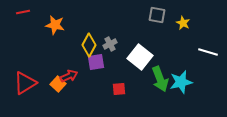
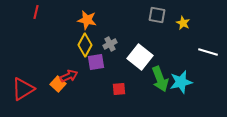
red line: moved 13 px right; rotated 64 degrees counterclockwise
orange star: moved 32 px right, 5 px up
yellow diamond: moved 4 px left
red triangle: moved 2 px left, 6 px down
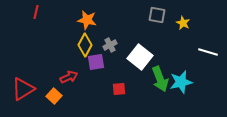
gray cross: moved 1 px down
red arrow: moved 1 px down
orange square: moved 4 px left, 12 px down
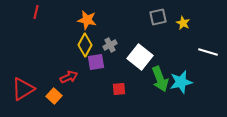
gray square: moved 1 px right, 2 px down; rotated 24 degrees counterclockwise
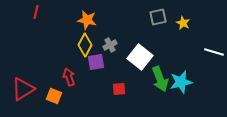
white line: moved 6 px right
red arrow: rotated 84 degrees counterclockwise
orange square: rotated 21 degrees counterclockwise
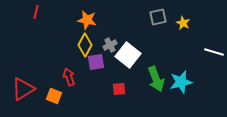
white square: moved 12 px left, 2 px up
green arrow: moved 4 px left
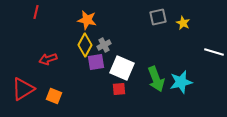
gray cross: moved 6 px left
white square: moved 6 px left, 13 px down; rotated 15 degrees counterclockwise
red arrow: moved 21 px left, 18 px up; rotated 90 degrees counterclockwise
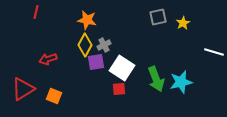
yellow star: rotated 16 degrees clockwise
white square: rotated 10 degrees clockwise
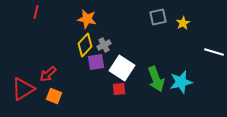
orange star: moved 1 px up
yellow diamond: rotated 15 degrees clockwise
red arrow: moved 15 px down; rotated 24 degrees counterclockwise
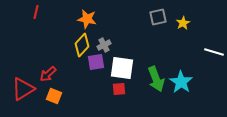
yellow diamond: moved 3 px left
white square: rotated 25 degrees counterclockwise
cyan star: rotated 25 degrees counterclockwise
